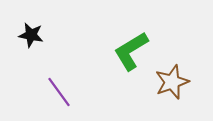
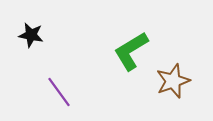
brown star: moved 1 px right, 1 px up
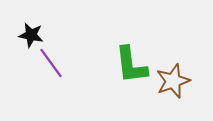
green L-shape: moved 14 px down; rotated 66 degrees counterclockwise
purple line: moved 8 px left, 29 px up
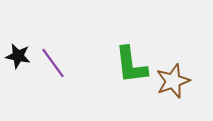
black star: moved 13 px left, 21 px down
purple line: moved 2 px right
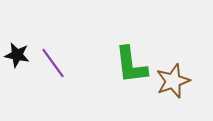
black star: moved 1 px left, 1 px up
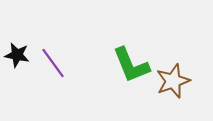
green L-shape: rotated 15 degrees counterclockwise
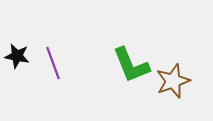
black star: moved 1 px down
purple line: rotated 16 degrees clockwise
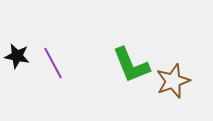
purple line: rotated 8 degrees counterclockwise
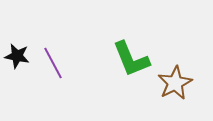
green L-shape: moved 6 px up
brown star: moved 2 px right, 2 px down; rotated 8 degrees counterclockwise
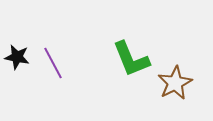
black star: moved 1 px down
